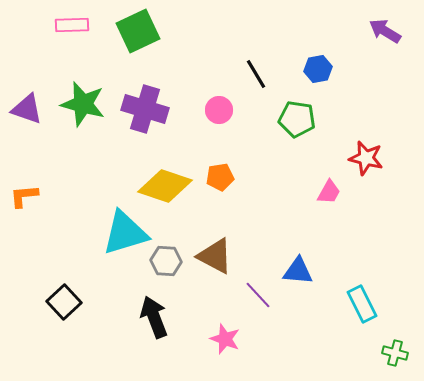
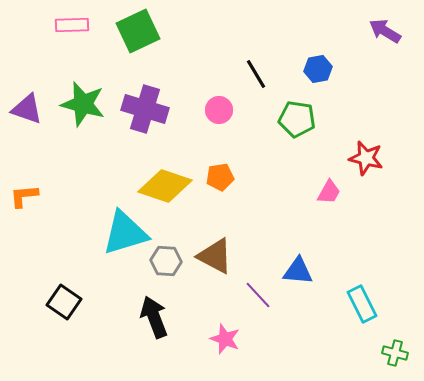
black square: rotated 12 degrees counterclockwise
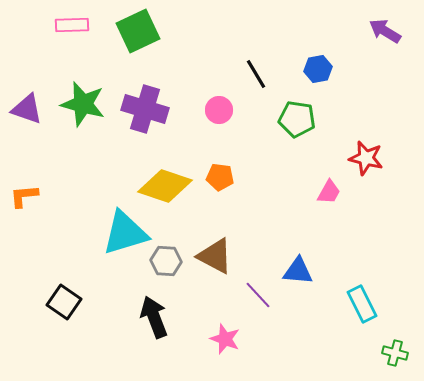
orange pentagon: rotated 16 degrees clockwise
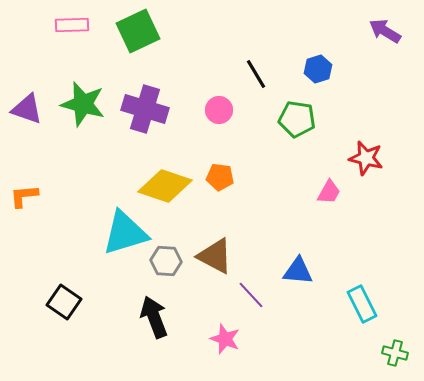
blue hexagon: rotated 8 degrees counterclockwise
purple line: moved 7 px left
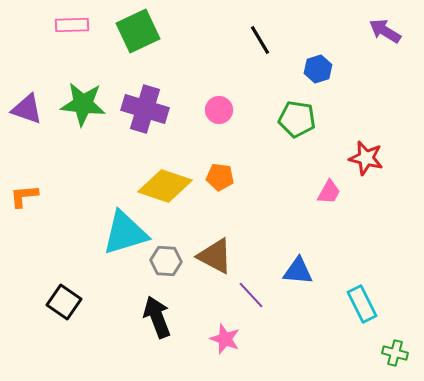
black line: moved 4 px right, 34 px up
green star: rotated 9 degrees counterclockwise
black arrow: moved 3 px right
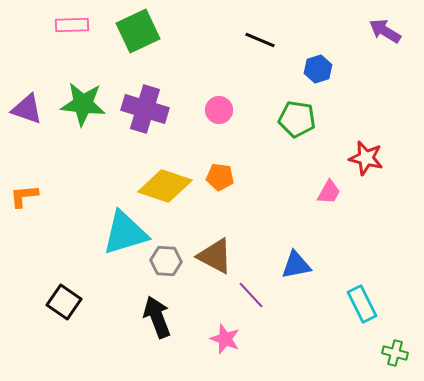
black line: rotated 36 degrees counterclockwise
blue triangle: moved 2 px left, 6 px up; rotated 16 degrees counterclockwise
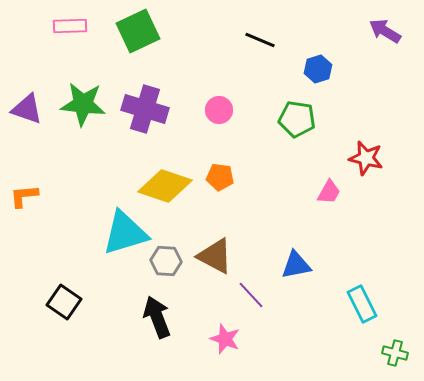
pink rectangle: moved 2 px left, 1 px down
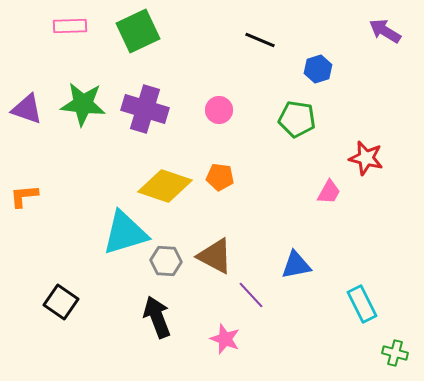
black square: moved 3 px left
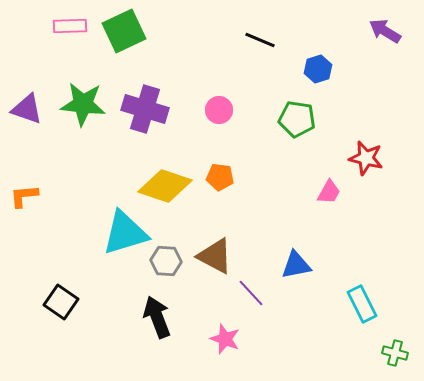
green square: moved 14 px left
purple line: moved 2 px up
